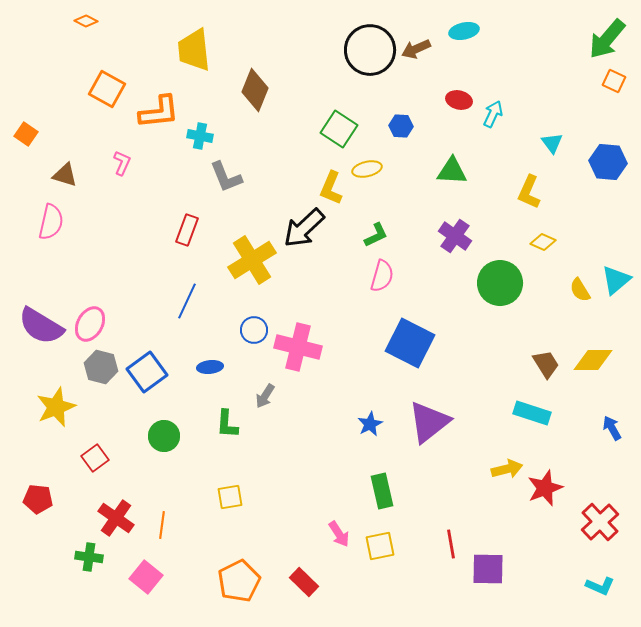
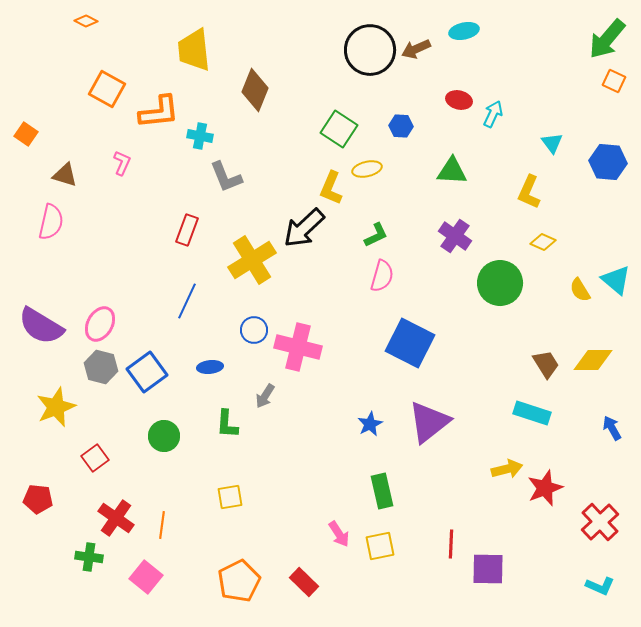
cyan triangle at (616, 280): rotated 40 degrees counterclockwise
pink ellipse at (90, 324): moved 10 px right
red line at (451, 544): rotated 12 degrees clockwise
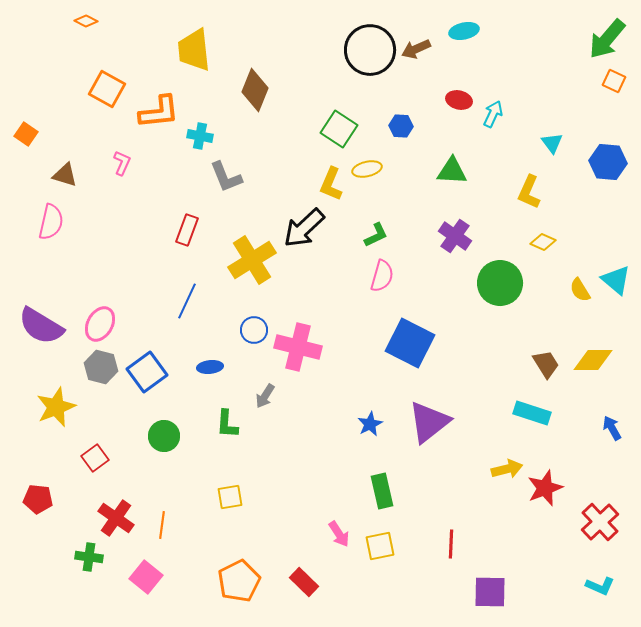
yellow L-shape at (331, 188): moved 4 px up
purple square at (488, 569): moved 2 px right, 23 px down
